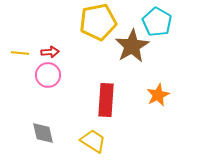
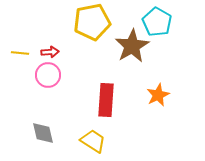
yellow pentagon: moved 6 px left
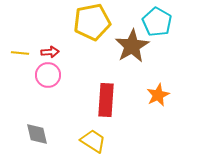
gray diamond: moved 6 px left, 1 px down
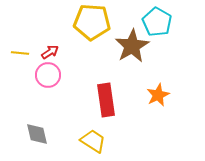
yellow pentagon: rotated 15 degrees clockwise
red arrow: rotated 30 degrees counterclockwise
red rectangle: rotated 12 degrees counterclockwise
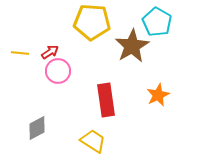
pink circle: moved 10 px right, 4 px up
gray diamond: moved 6 px up; rotated 75 degrees clockwise
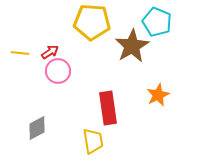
cyan pentagon: rotated 8 degrees counterclockwise
red rectangle: moved 2 px right, 8 px down
yellow trapezoid: rotated 48 degrees clockwise
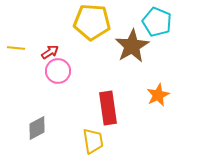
yellow line: moved 4 px left, 5 px up
